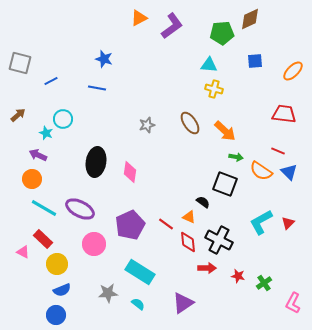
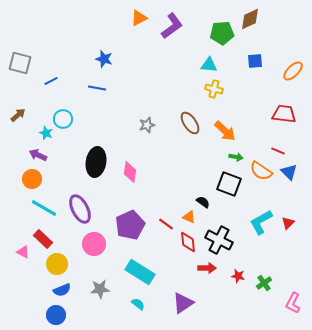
black square at (225, 184): moved 4 px right
purple ellipse at (80, 209): rotated 36 degrees clockwise
gray star at (108, 293): moved 8 px left, 4 px up
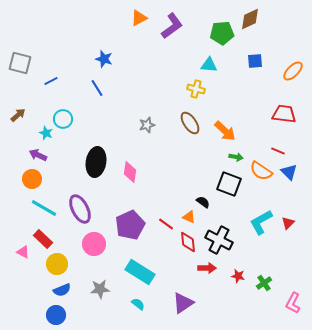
blue line at (97, 88): rotated 48 degrees clockwise
yellow cross at (214, 89): moved 18 px left
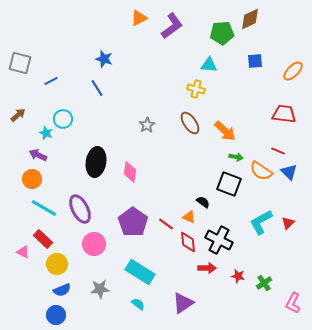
gray star at (147, 125): rotated 14 degrees counterclockwise
purple pentagon at (130, 225): moved 3 px right, 3 px up; rotated 12 degrees counterclockwise
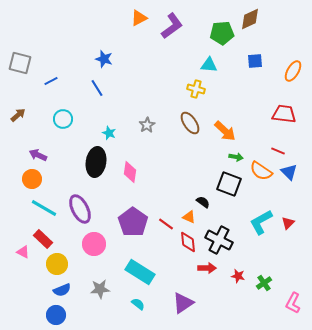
orange ellipse at (293, 71): rotated 15 degrees counterclockwise
cyan star at (46, 133): moved 63 px right
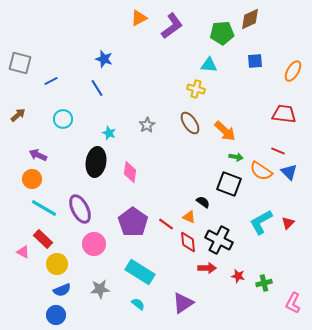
green cross at (264, 283): rotated 21 degrees clockwise
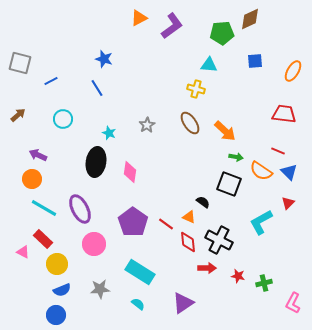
red triangle at (288, 223): moved 20 px up
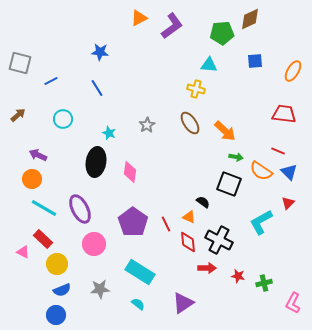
blue star at (104, 59): moved 4 px left, 7 px up; rotated 12 degrees counterclockwise
red line at (166, 224): rotated 28 degrees clockwise
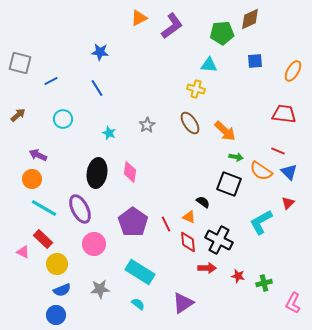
black ellipse at (96, 162): moved 1 px right, 11 px down
